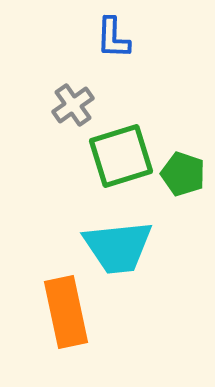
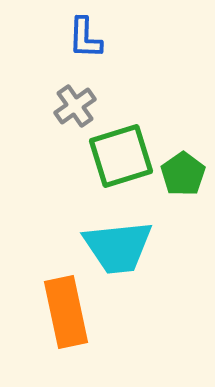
blue L-shape: moved 28 px left
gray cross: moved 2 px right, 1 px down
green pentagon: rotated 18 degrees clockwise
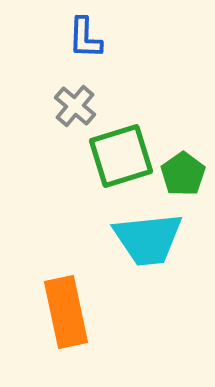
gray cross: rotated 15 degrees counterclockwise
cyan trapezoid: moved 30 px right, 8 px up
